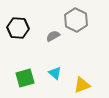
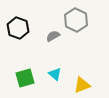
black hexagon: rotated 15 degrees clockwise
cyan triangle: moved 1 px down
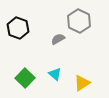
gray hexagon: moved 3 px right, 1 px down
gray semicircle: moved 5 px right, 3 px down
green square: rotated 30 degrees counterclockwise
yellow triangle: moved 2 px up; rotated 12 degrees counterclockwise
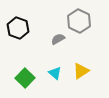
cyan triangle: moved 1 px up
yellow triangle: moved 1 px left, 12 px up
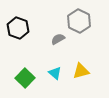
yellow triangle: rotated 18 degrees clockwise
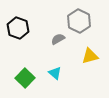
yellow triangle: moved 9 px right, 15 px up
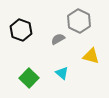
black hexagon: moved 3 px right, 2 px down
yellow triangle: moved 1 px right; rotated 30 degrees clockwise
cyan triangle: moved 7 px right
green square: moved 4 px right
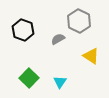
black hexagon: moved 2 px right
yellow triangle: rotated 18 degrees clockwise
cyan triangle: moved 2 px left, 9 px down; rotated 24 degrees clockwise
